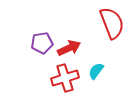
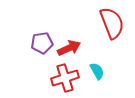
cyan semicircle: moved 1 px right; rotated 114 degrees clockwise
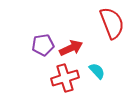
purple pentagon: moved 1 px right, 2 px down
red arrow: moved 2 px right
cyan semicircle: rotated 12 degrees counterclockwise
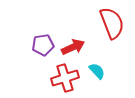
red arrow: moved 2 px right, 1 px up
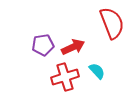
red cross: moved 1 px up
